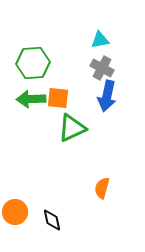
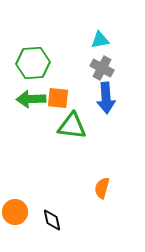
blue arrow: moved 1 px left, 2 px down; rotated 16 degrees counterclockwise
green triangle: moved 2 px up; rotated 32 degrees clockwise
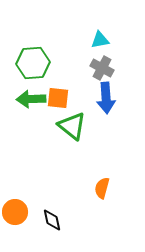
green triangle: rotated 32 degrees clockwise
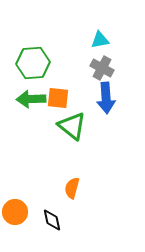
orange semicircle: moved 30 px left
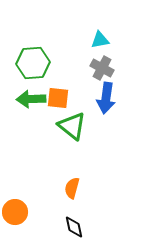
blue arrow: rotated 12 degrees clockwise
black diamond: moved 22 px right, 7 px down
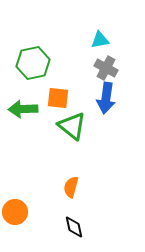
green hexagon: rotated 8 degrees counterclockwise
gray cross: moved 4 px right
green arrow: moved 8 px left, 10 px down
orange semicircle: moved 1 px left, 1 px up
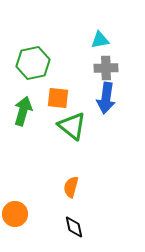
gray cross: rotated 30 degrees counterclockwise
green arrow: moved 2 px down; rotated 108 degrees clockwise
orange circle: moved 2 px down
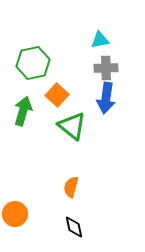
orange square: moved 1 px left, 3 px up; rotated 35 degrees clockwise
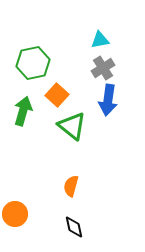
gray cross: moved 3 px left; rotated 30 degrees counterclockwise
blue arrow: moved 2 px right, 2 px down
orange semicircle: moved 1 px up
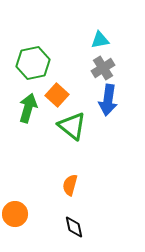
green arrow: moved 5 px right, 3 px up
orange semicircle: moved 1 px left, 1 px up
